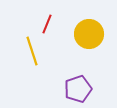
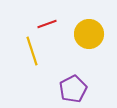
red line: rotated 48 degrees clockwise
purple pentagon: moved 5 px left; rotated 8 degrees counterclockwise
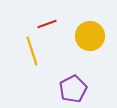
yellow circle: moved 1 px right, 2 px down
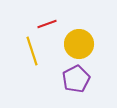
yellow circle: moved 11 px left, 8 px down
purple pentagon: moved 3 px right, 10 px up
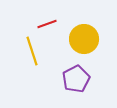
yellow circle: moved 5 px right, 5 px up
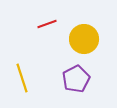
yellow line: moved 10 px left, 27 px down
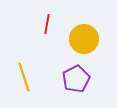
red line: rotated 60 degrees counterclockwise
yellow line: moved 2 px right, 1 px up
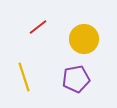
red line: moved 9 px left, 3 px down; rotated 42 degrees clockwise
purple pentagon: rotated 16 degrees clockwise
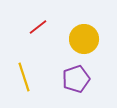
purple pentagon: rotated 8 degrees counterclockwise
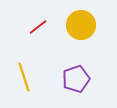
yellow circle: moved 3 px left, 14 px up
